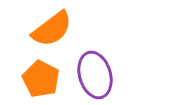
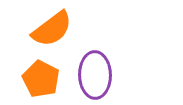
purple ellipse: rotated 15 degrees clockwise
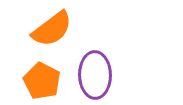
orange pentagon: moved 1 px right, 2 px down
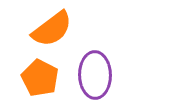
orange pentagon: moved 2 px left, 3 px up
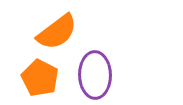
orange semicircle: moved 5 px right, 3 px down
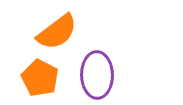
purple ellipse: moved 2 px right
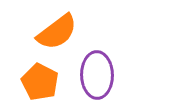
orange pentagon: moved 4 px down
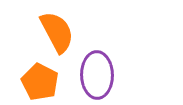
orange semicircle: rotated 81 degrees counterclockwise
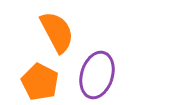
purple ellipse: rotated 18 degrees clockwise
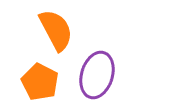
orange semicircle: moved 1 px left, 2 px up
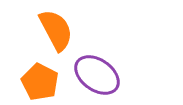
purple ellipse: rotated 72 degrees counterclockwise
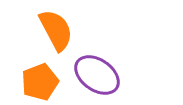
orange pentagon: rotated 24 degrees clockwise
